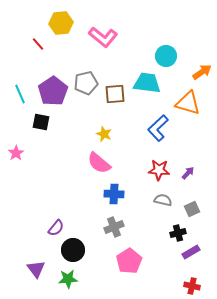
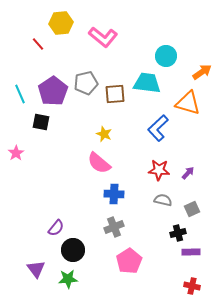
purple rectangle: rotated 30 degrees clockwise
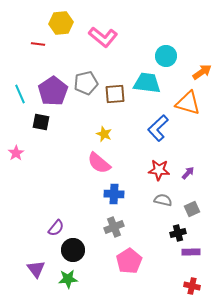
red line: rotated 40 degrees counterclockwise
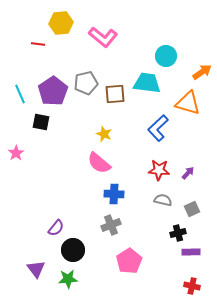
gray cross: moved 3 px left, 2 px up
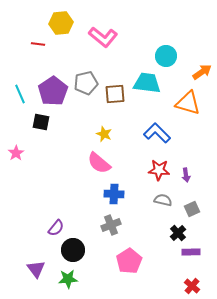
blue L-shape: moved 1 px left, 5 px down; rotated 88 degrees clockwise
purple arrow: moved 2 px left, 2 px down; rotated 128 degrees clockwise
black cross: rotated 28 degrees counterclockwise
red cross: rotated 28 degrees clockwise
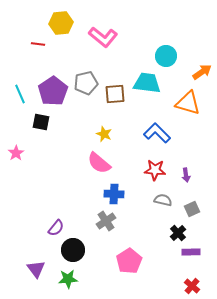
red star: moved 4 px left
gray cross: moved 5 px left, 4 px up; rotated 12 degrees counterclockwise
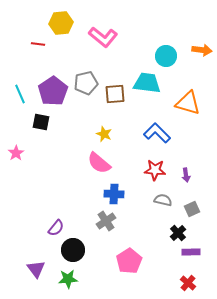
orange arrow: moved 22 px up; rotated 42 degrees clockwise
red cross: moved 4 px left, 3 px up
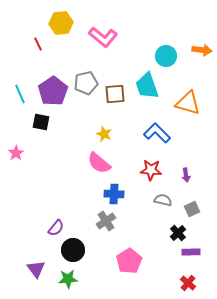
red line: rotated 56 degrees clockwise
cyan trapezoid: moved 3 px down; rotated 116 degrees counterclockwise
red star: moved 4 px left
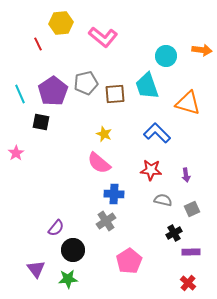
black cross: moved 4 px left; rotated 14 degrees clockwise
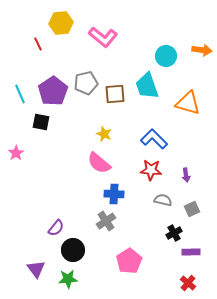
blue L-shape: moved 3 px left, 6 px down
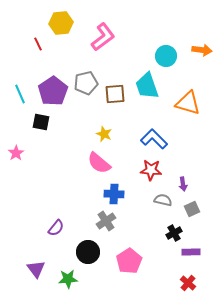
pink L-shape: rotated 76 degrees counterclockwise
purple arrow: moved 3 px left, 9 px down
black circle: moved 15 px right, 2 px down
